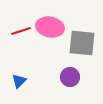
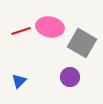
gray square: rotated 24 degrees clockwise
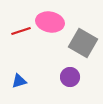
pink ellipse: moved 5 px up
gray square: moved 1 px right
blue triangle: rotated 28 degrees clockwise
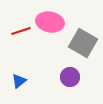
blue triangle: rotated 21 degrees counterclockwise
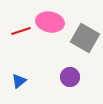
gray square: moved 2 px right, 5 px up
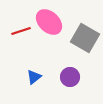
pink ellipse: moved 1 px left; rotated 32 degrees clockwise
blue triangle: moved 15 px right, 4 px up
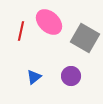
red line: rotated 60 degrees counterclockwise
purple circle: moved 1 px right, 1 px up
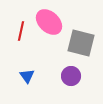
gray square: moved 4 px left, 5 px down; rotated 16 degrees counterclockwise
blue triangle: moved 7 px left, 1 px up; rotated 28 degrees counterclockwise
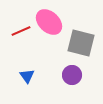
red line: rotated 54 degrees clockwise
purple circle: moved 1 px right, 1 px up
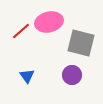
pink ellipse: rotated 56 degrees counterclockwise
red line: rotated 18 degrees counterclockwise
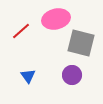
pink ellipse: moved 7 px right, 3 px up
blue triangle: moved 1 px right
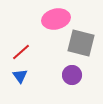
red line: moved 21 px down
blue triangle: moved 8 px left
